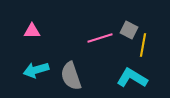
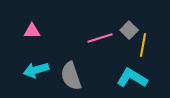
gray square: rotated 18 degrees clockwise
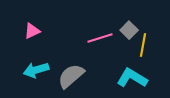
pink triangle: rotated 24 degrees counterclockwise
gray semicircle: rotated 68 degrees clockwise
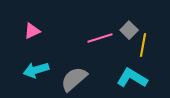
gray semicircle: moved 3 px right, 3 px down
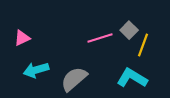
pink triangle: moved 10 px left, 7 px down
yellow line: rotated 10 degrees clockwise
